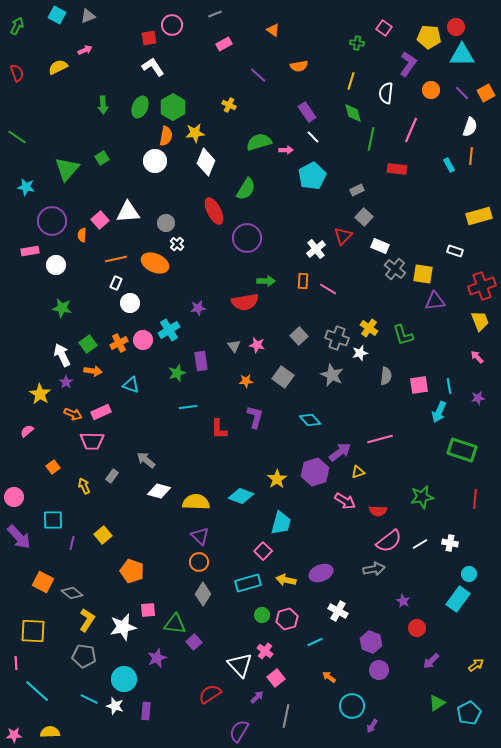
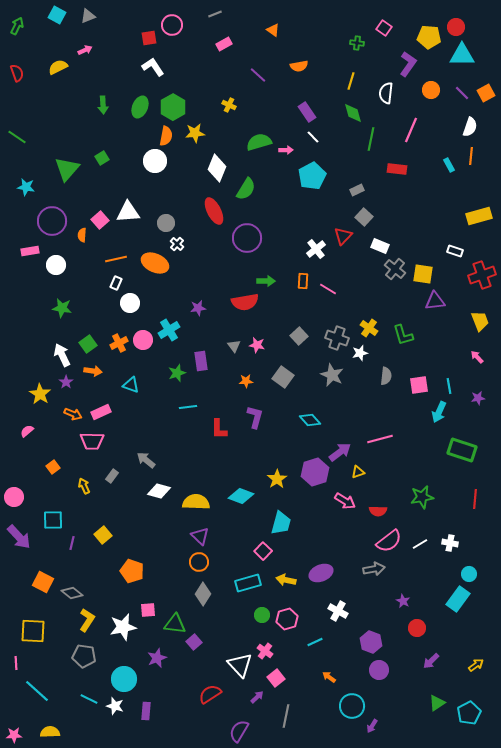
white diamond at (206, 162): moved 11 px right, 6 px down
red cross at (482, 286): moved 11 px up
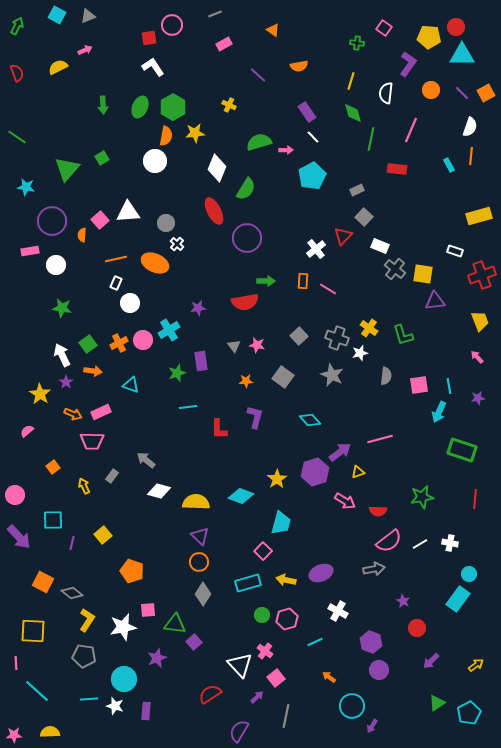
pink circle at (14, 497): moved 1 px right, 2 px up
cyan line at (89, 699): rotated 30 degrees counterclockwise
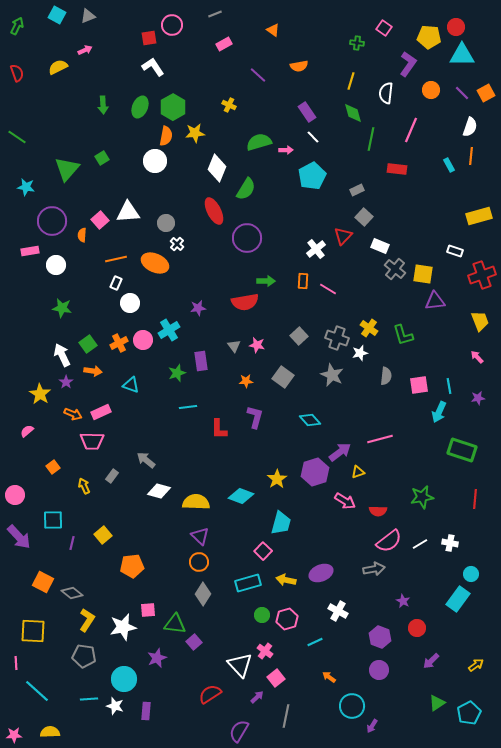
orange pentagon at (132, 571): moved 5 px up; rotated 25 degrees counterclockwise
cyan circle at (469, 574): moved 2 px right
purple hexagon at (371, 642): moved 9 px right, 5 px up
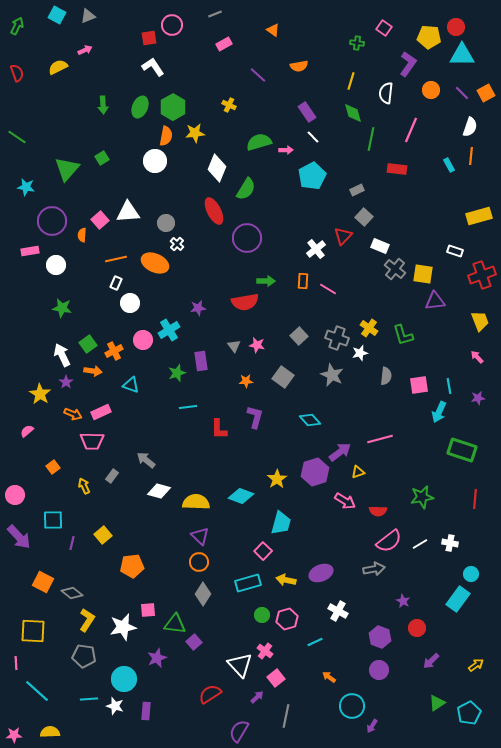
orange cross at (119, 343): moved 5 px left, 8 px down
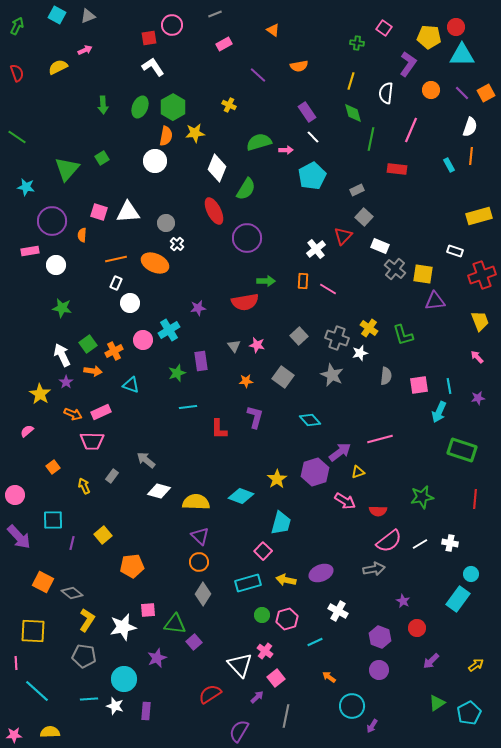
pink square at (100, 220): moved 1 px left, 8 px up; rotated 30 degrees counterclockwise
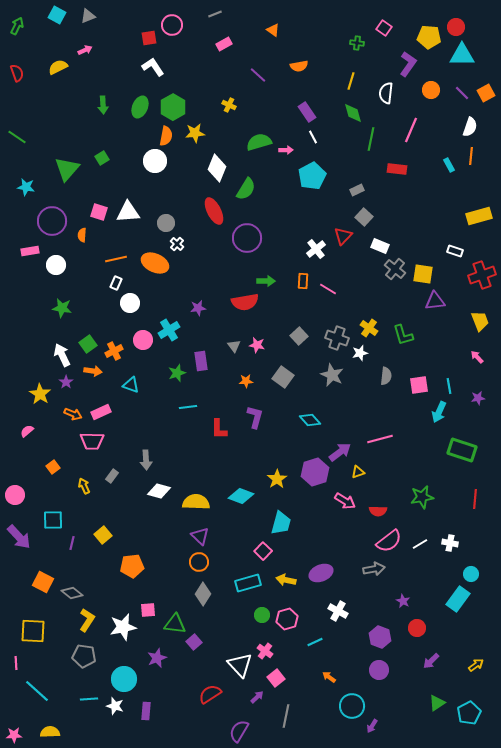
white line at (313, 137): rotated 16 degrees clockwise
gray arrow at (146, 460): rotated 132 degrees counterclockwise
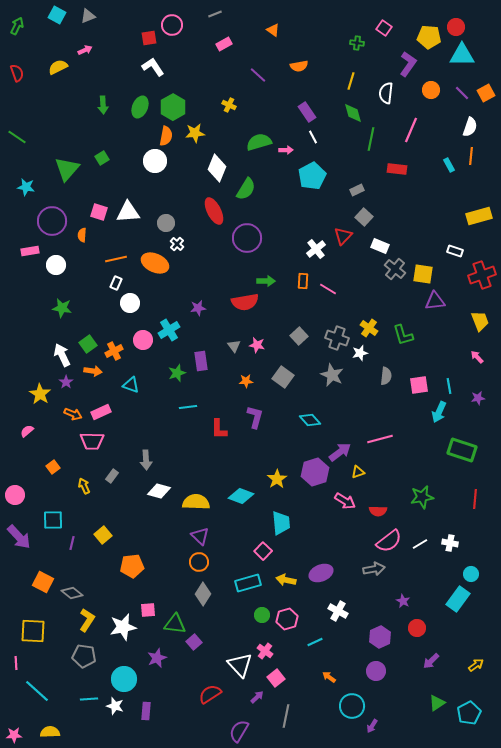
cyan trapezoid at (281, 523): rotated 20 degrees counterclockwise
purple hexagon at (380, 637): rotated 15 degrees clockwise
purple circle at (379, 670): moved 3 px left, 1 px down
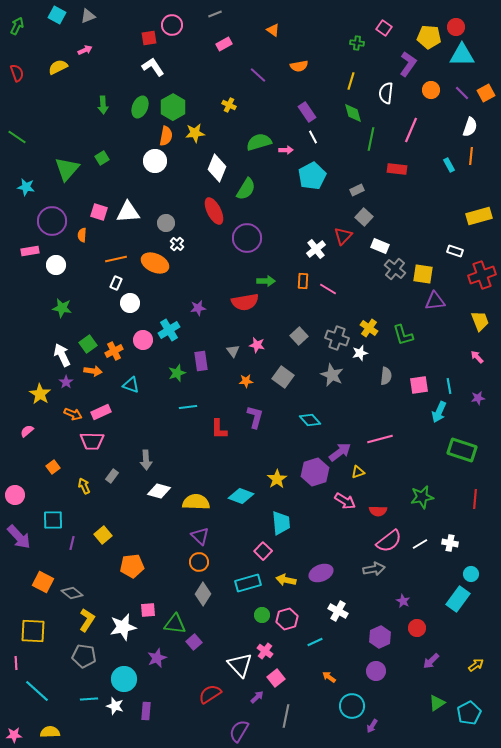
gray triangle at (234, 346): moved 1 px left, 5 px down
